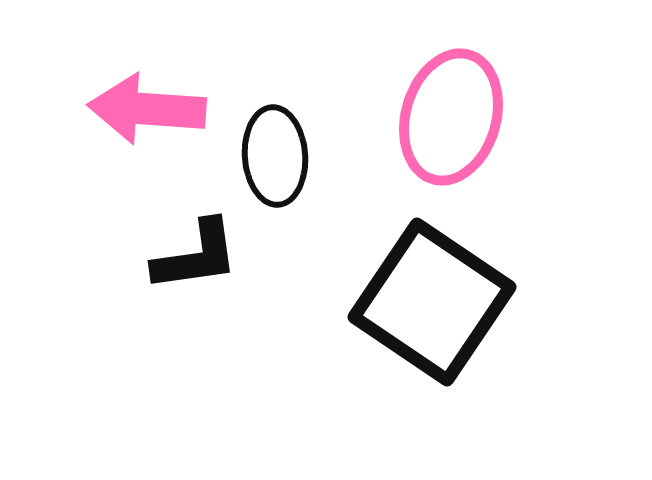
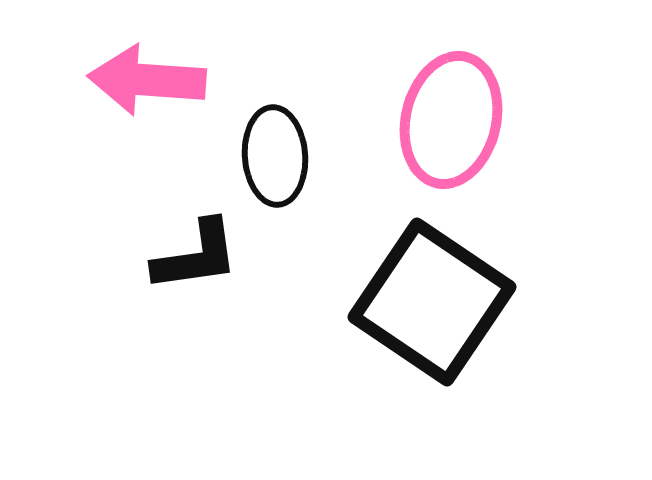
pink arrow: moved 29 px up
pink ellipse: moved 3 px down; rotated 3 degrees counterclockwise
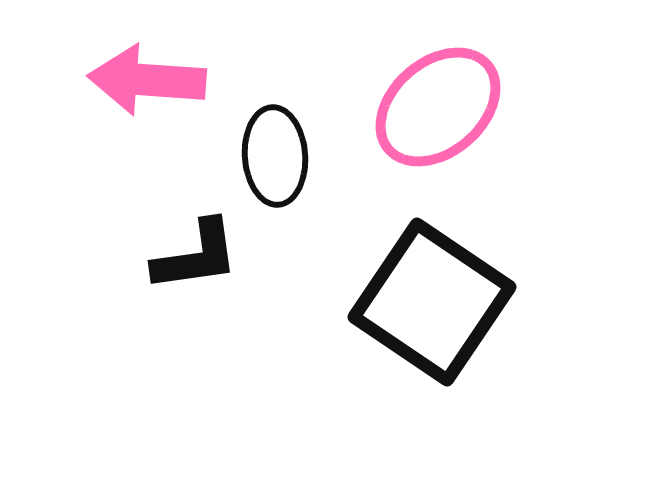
pink ellipse: moved 13 px left, 13 px up; rotated 36 degrees clockwise
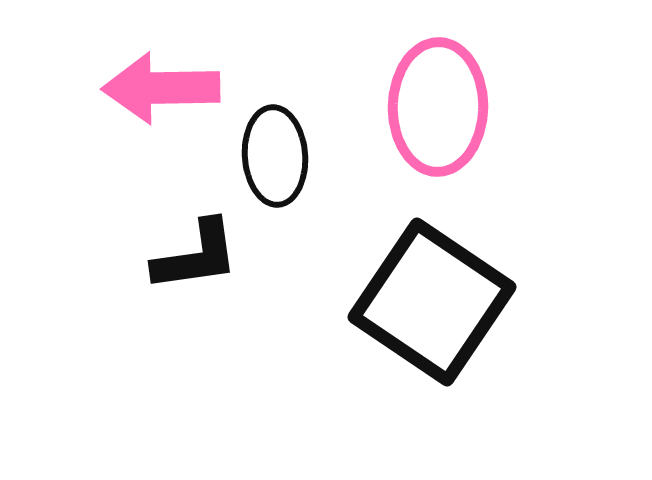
pink arrow: moved 14 px right, 8 px down; rotated 5 degrees counterclockwise
pink ellipse: rotated 48 degrees counterclockwise
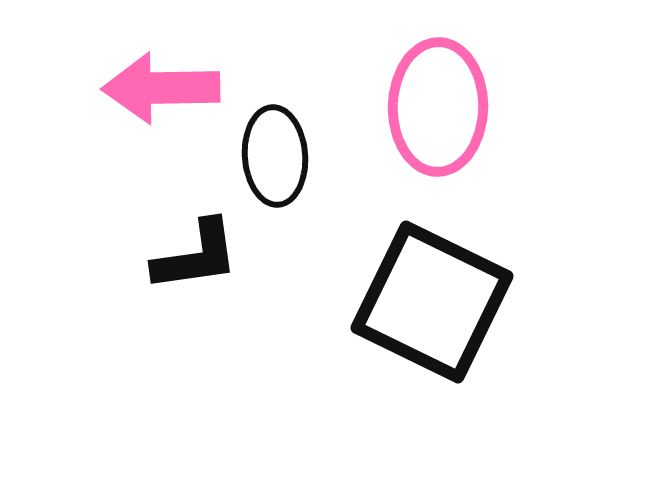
black square: rotated 8 degrees counterclockwise
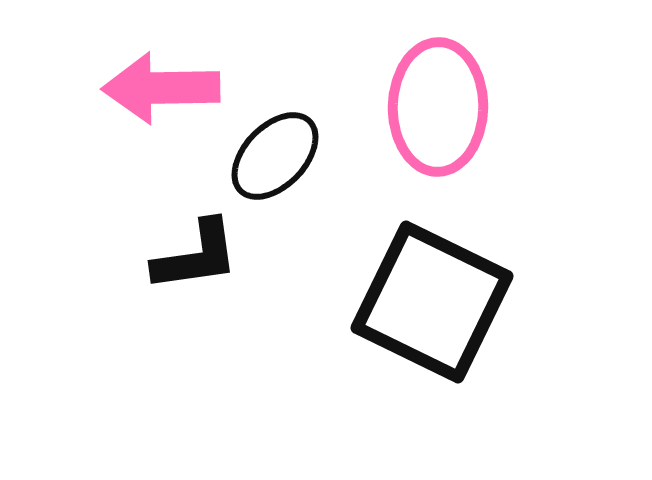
black ellipse: rotated 48 degrees clockwise
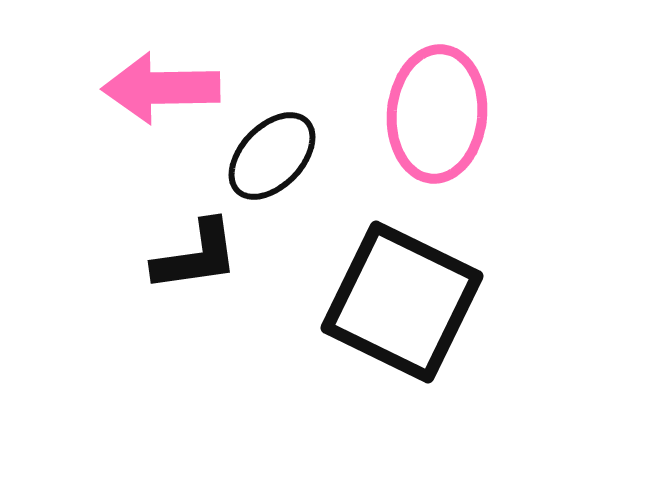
pink ellipse: moved 1 px left, 7 px down; rotated 4 degrees clockwise
black ellipse: moved 3 px left
black square: moved 30 px left
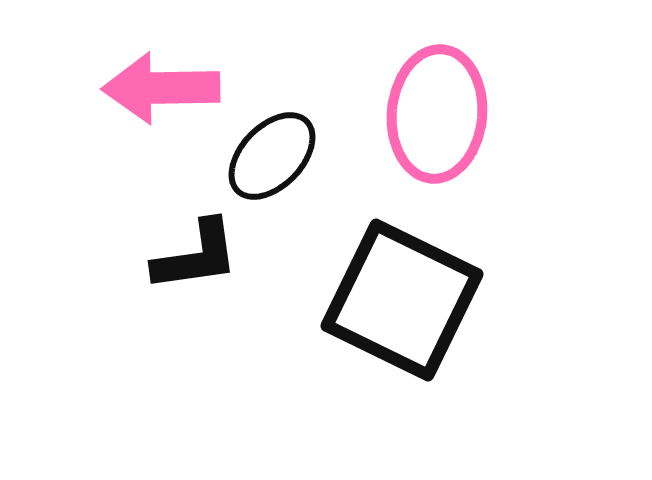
black square: moved 2 px up
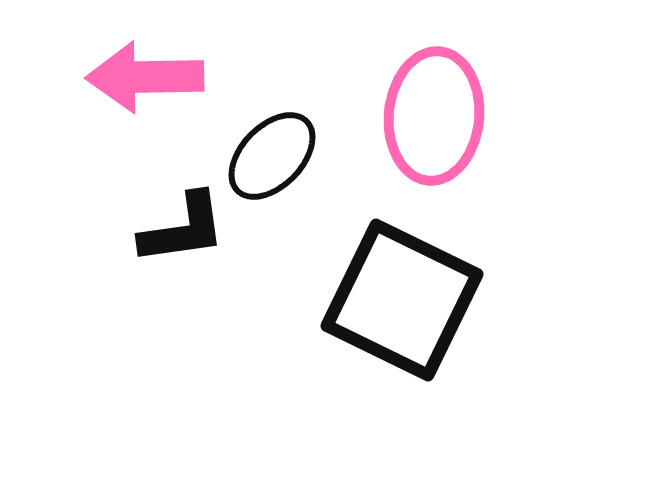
pink arrow: moved 16 px left, 11 px up
pink ellipse: moved 3 px left, 2 px down
black L-shape: moved 13 px left, 27 px up
